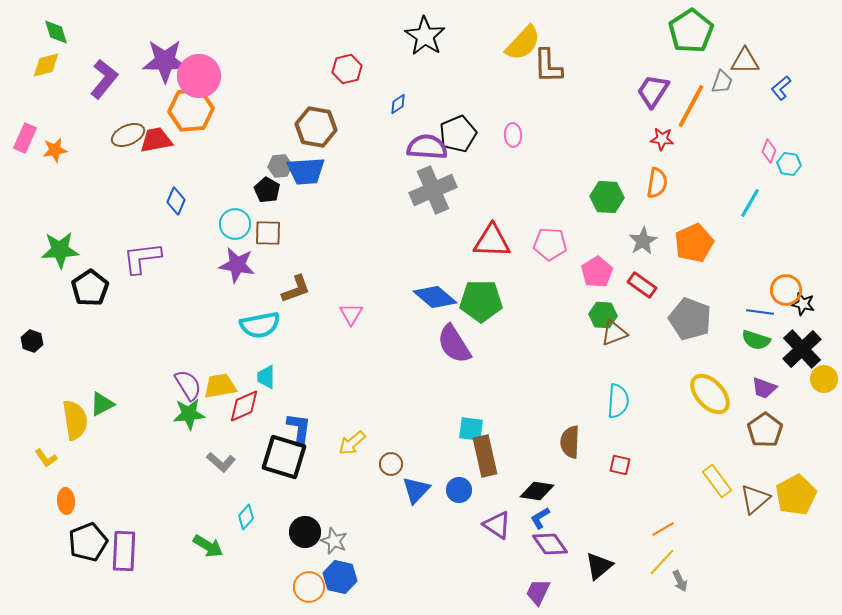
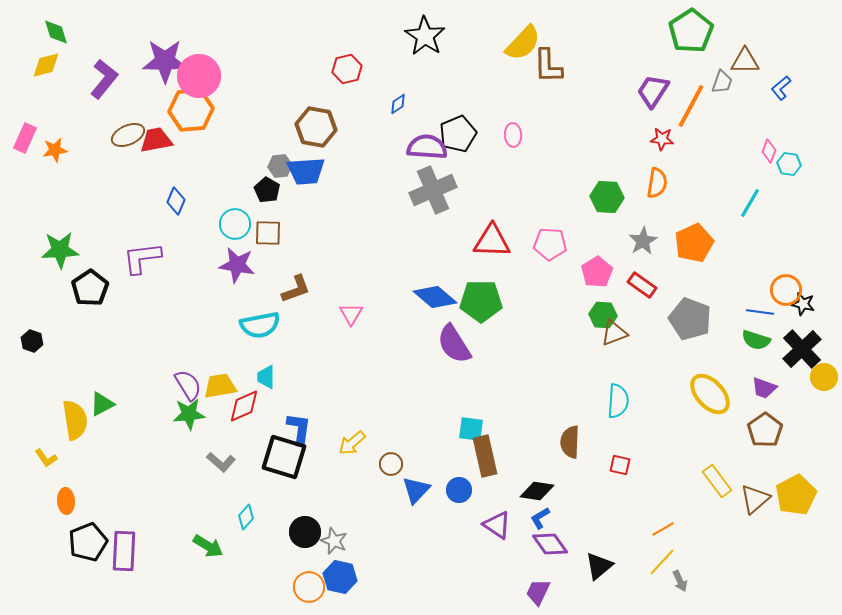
yellow circle at (824, 379): moved 2 px up
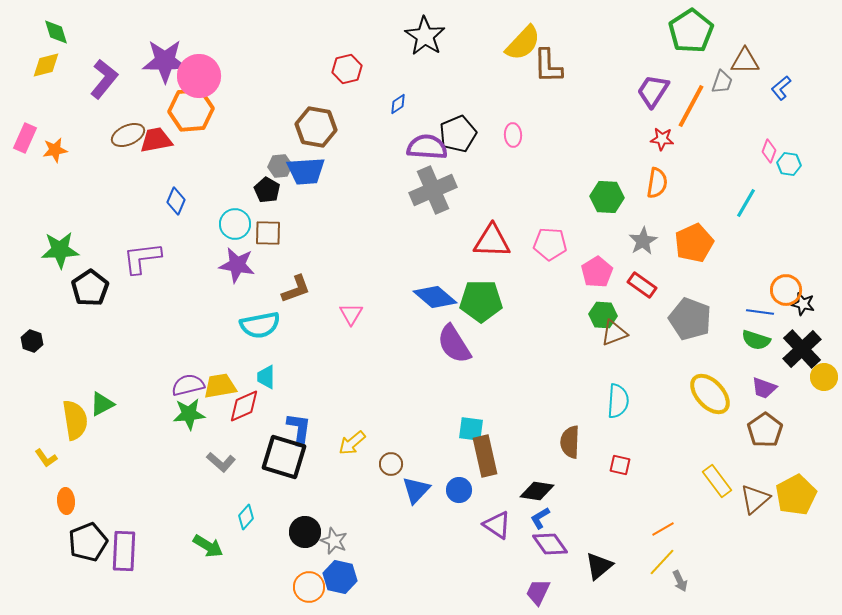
cyan line at (750, 203): moved 4 px left
purple semicircle at (188, 385): rotated 72 degrees counterclockwise
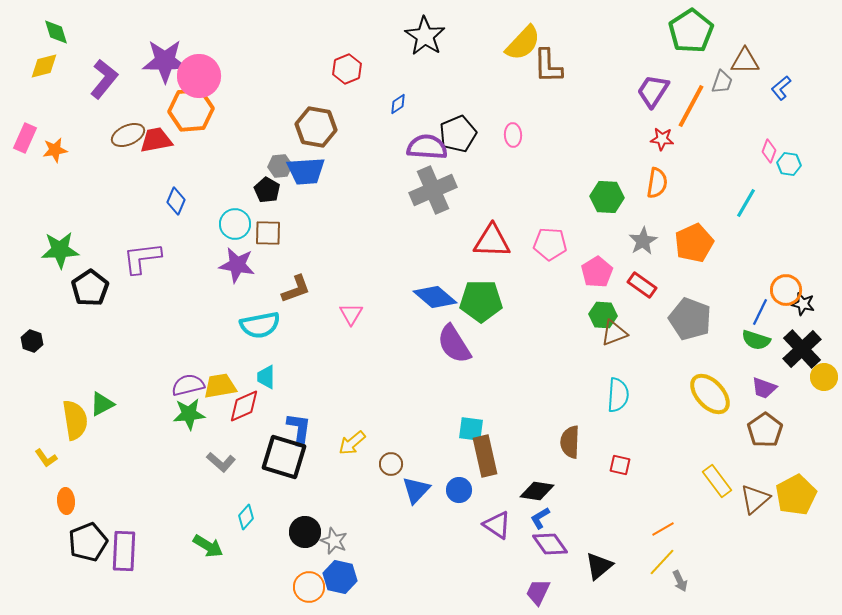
yellow diamond at (46, 65): moved 2 px left, 1 px down
red hexagon at (347, 69): rotated 8 degrees counterclockwise
blue line at (760, 312): rotated 72 degrees counterclockwise
cyan semicircle at (618, 401): moved 6 px up
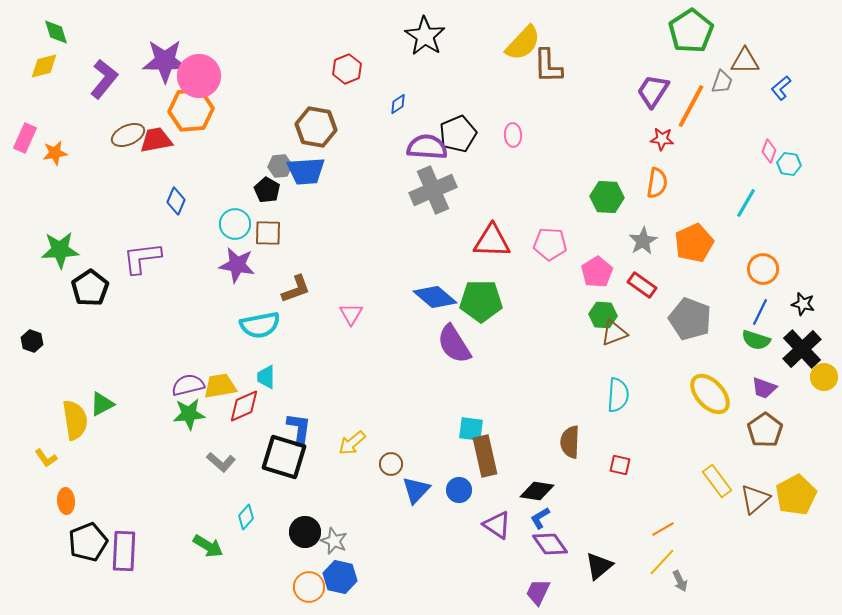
orange star at (55, 150): moved 3 px down
orange circle at (786, 290): moved 23 px left, 21 px up
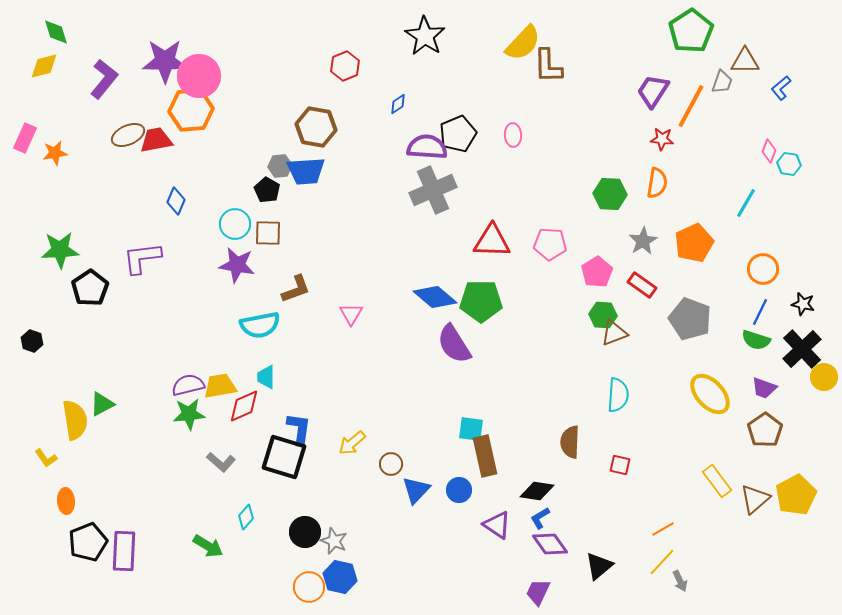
red hexagon at (347, 69): moved 2 px left, 3 px up
green hexagon at (607, 197): moved 3 px right, 3 px up
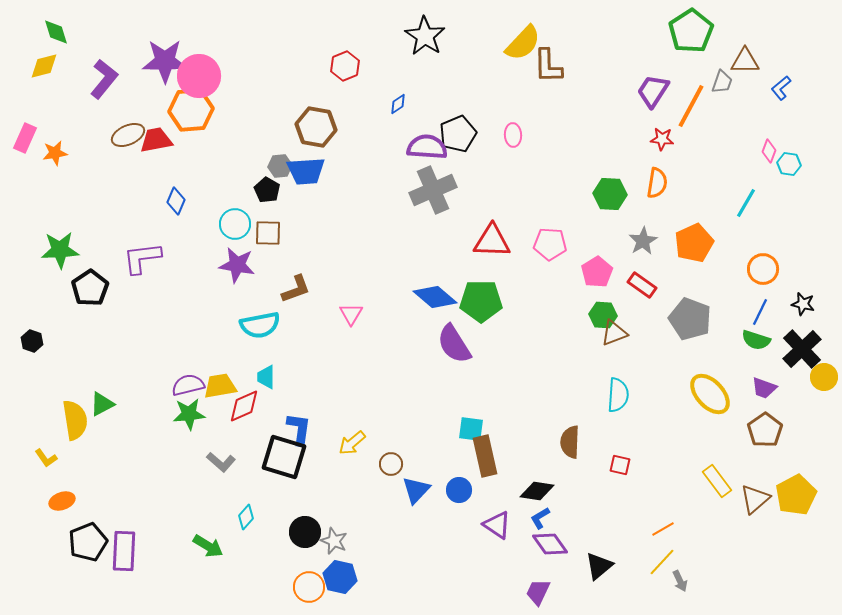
orange ellipse at (66, 501): moved 4 px left; rotated 75 degrees clockwise
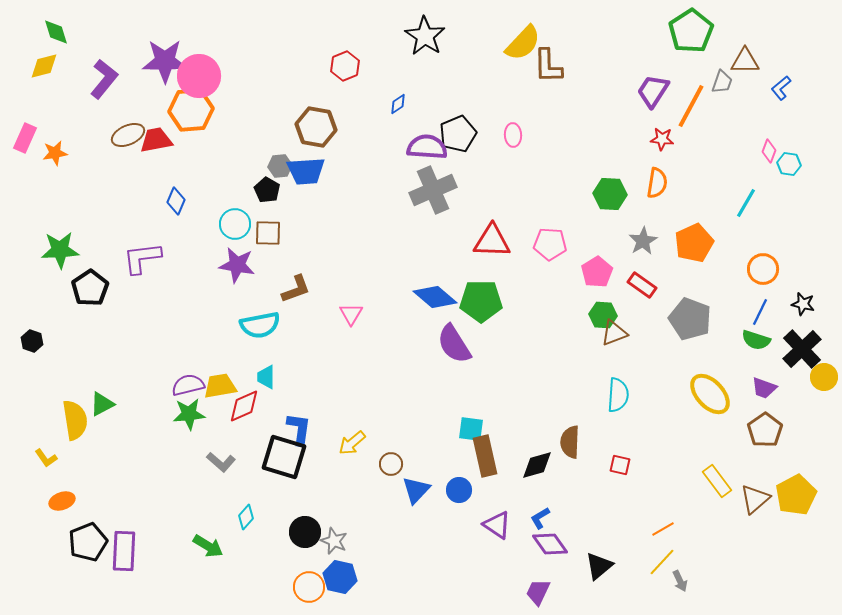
black diamond at (537, 491): moved 26 px up; rotated 24 degrees counterclockwise
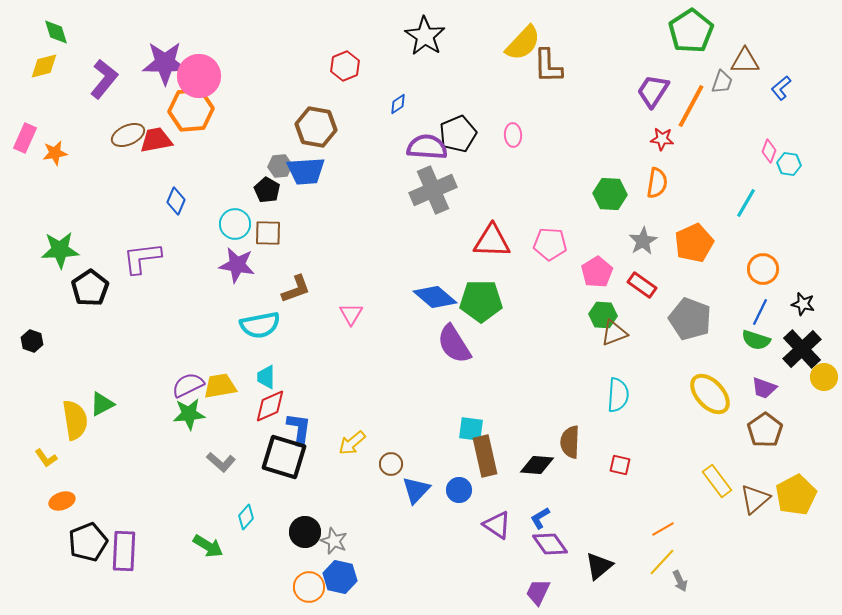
purple star at (165, 61): moved 2 px down
purple semicircle at (188, 385): rotated 12 degrees counterclockwise
red diamond at (244, 406): moved 26 px right
black diamond at (537, 465): rotated 20 degrees clockwise
